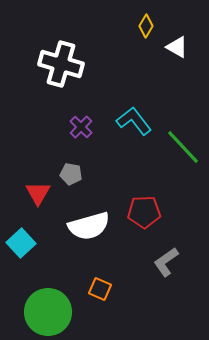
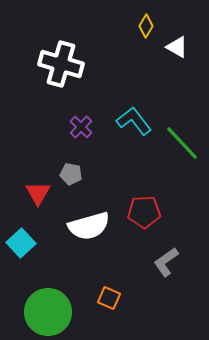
green line: moved 1 px left, 4 px up
orange square: moved 9 px right, 9 px down
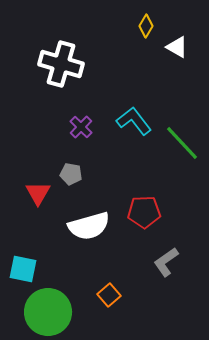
cyan square: moved 2 px right, 26 px down; rotated 36 degrees counterclockwise
orange square: moved 3 px up; rotated 25 degrees clockwise
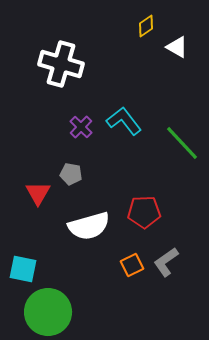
yellow diamond: rotated 25 degrees clockwise
cyan L-shape: moved 10 px left
orange square: moved 23 px right, 30 px up; rotated 15 degrees clockwise
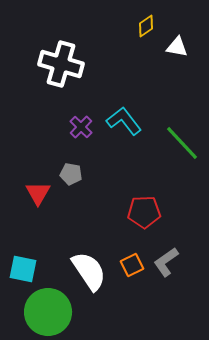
white triangle: rotated 20 degrees counterclockwise
white semicircle: moved 45 px down; rotated 108 degrees counterclockwise
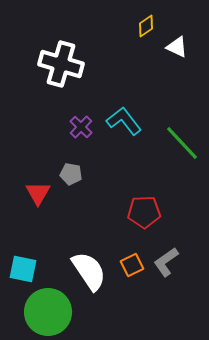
white triangle: rotated 15 degrees clockwise
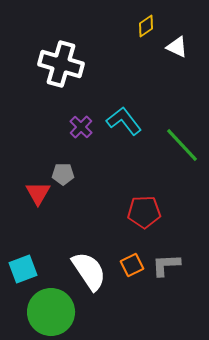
green line: moved 2 px down
gray pentagon: moved 8 px left; rotated 10 degrees counterclockwise
gray L-shape: moved 3 px down; rotated 32 degrees clockwise
cyan square: rotated 32 degrees counterclockwise
green circle: moved 3 px right
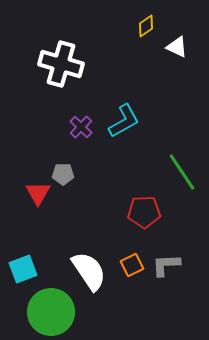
cyan L-shape: rotated 99 degrees clockwise
green line: moved 27 px down; rotated 9 degrees clockwise
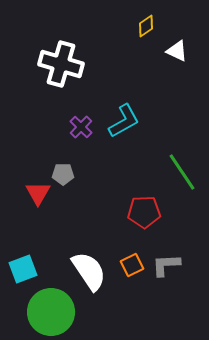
white triangle: moved 4 px down
